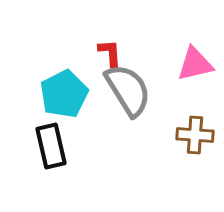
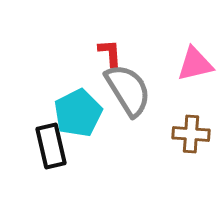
cyan pentagon: moved 14 px right, 19 px down
brown cross: moved 4 px left, 1 px up
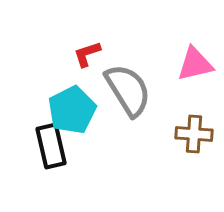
red L-shape: moved 23 px left, 1 px down; rotated 104 degrees counterclockwise
cyan pentagon: moved 6 px left, 3 px up
brown cross: moved 3 px right
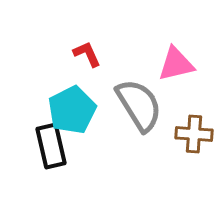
red L-shape: rotated 84 degrees clockwise
pink triangle: moved 19 px left
gray semicircle: moved 11 px right, 15 px down
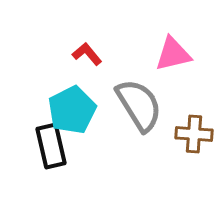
red L-shape: rotated 16 degrees counterclockwise
pink triangle: moved 3 px left, 10 px up
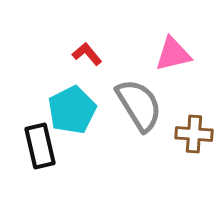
black rectangle: moved 11 px left
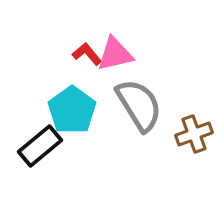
pink triangle: moved 58 px left
cyan pentagon: rotated 9 degrees counterclockwise
brown cross: rotated 24 degrees counterclockwise
black rectangle: rotated 63 degrees clockwise
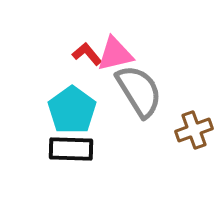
gray semicircle: moved 14 px up
brown cross: moved 4 px up
black rectangle: moved 31 px right, 3 px down; rotated 42 degrees clockwise
